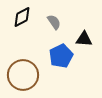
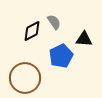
black diamond: moved 10 px right, 14 px down
brown circle: moved 2 px right, 3 px down
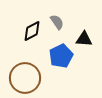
gray semicircle: moved 3 px right
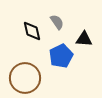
black diamond: rotated 75 degrees counterclockwise
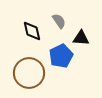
gray semicircle: moved 2 px right, 1 px up
black triangle: moved 3 px left, 1 px up
brown circle: moved 4 px right, 5 px up
